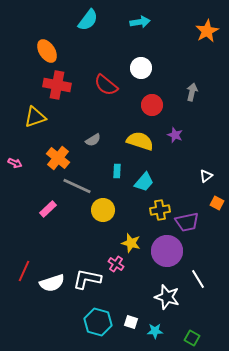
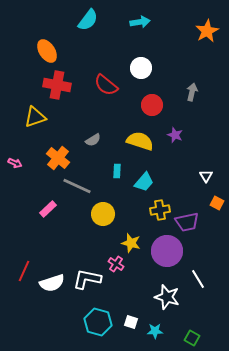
white triangle: rotated 24 degrees counterclockwise
yellow circle: moved 4 px down
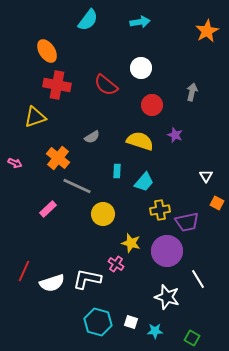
gray semicircle: moved 1 px left, 3 px up
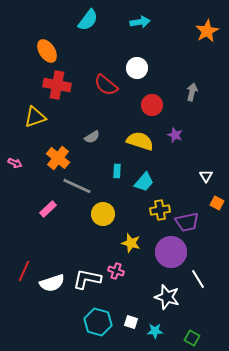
white circle: moved 4 px left
purple circle: moved 4 px right, 1 px down
pink cross: moved 7 px down; rotated 14 degrees counterclockwise
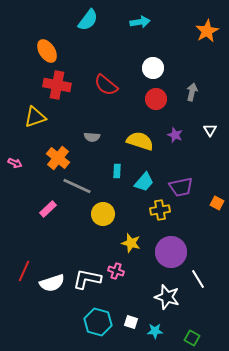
white circle: moved 16 px right
red circle: moved 4 px right, 6 px up
gray semicircle: rotated 35 degrees clockwise
white triangle: moved 4 px right, 46 px up
purple trapezoid: moved 6 px left, 35 px up
